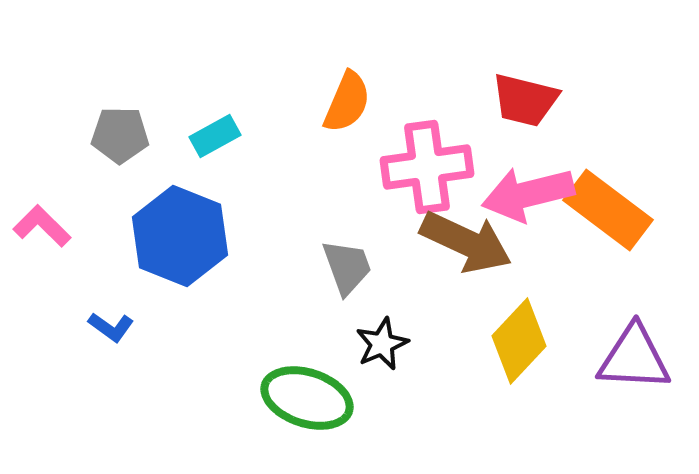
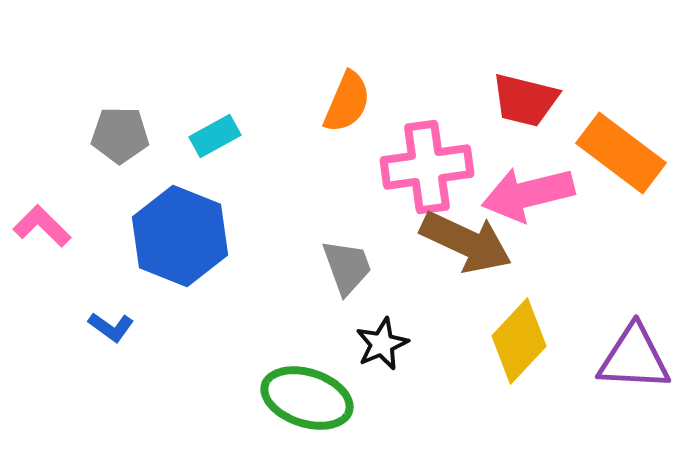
orange rectangle: moved 13 px right, 57 px up
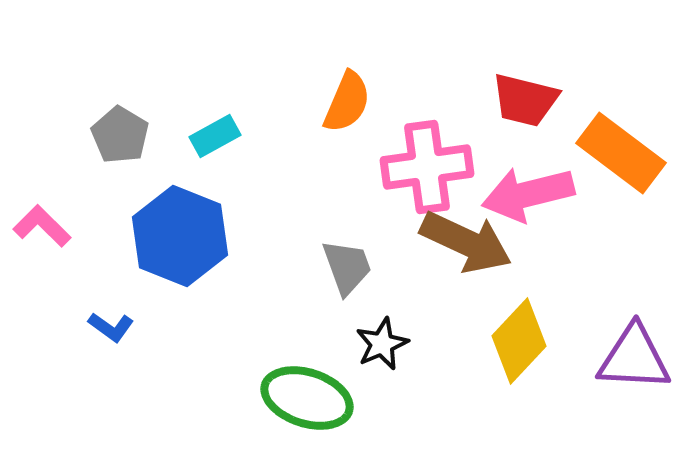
gray pentagon: rotated 30 degrees clockwise
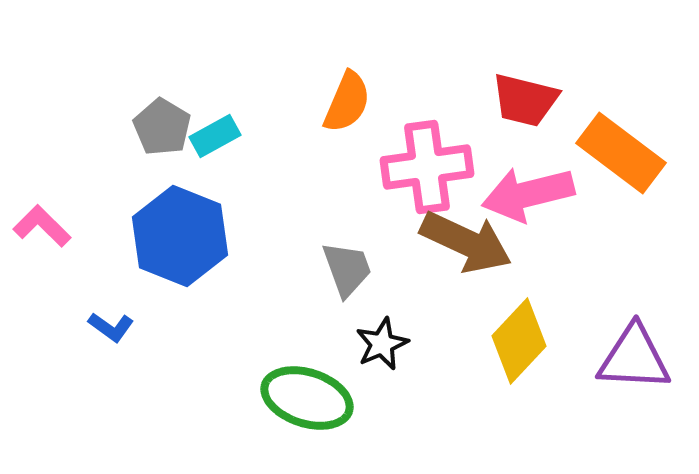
gray pentagon: moved 42 px right, 8 px up
gray trapezoid: moved 2 px down
